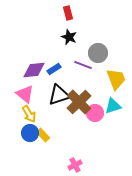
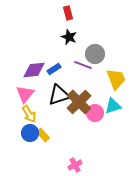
gray circle: moved 3 px left, 1 px down
pink triangle: rotated 30 degrees clockwise
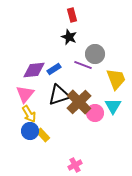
red rectangle: moved 4 px right, 2 px down
cyan triangle: rotated 42 degrees counterclockwise
blue circle: moved 2 px up
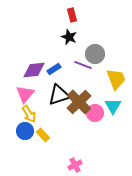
blue circle: moved 5 px left
